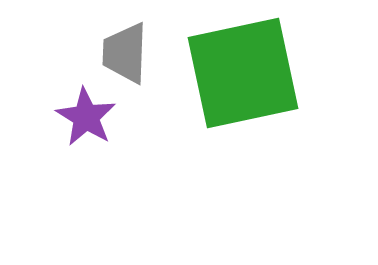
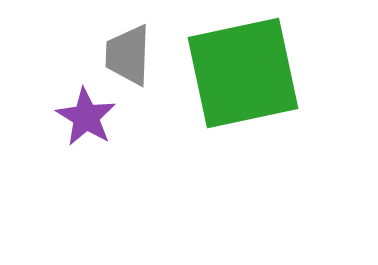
gray trapezoid: moved 3 px right, 2 px down
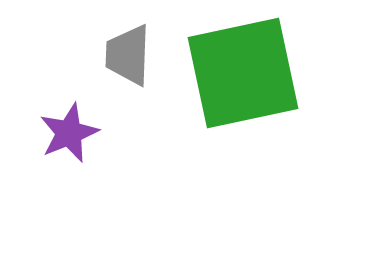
purple star: moved 17 px left, 16 px down; rotated 18 degrees clockwise
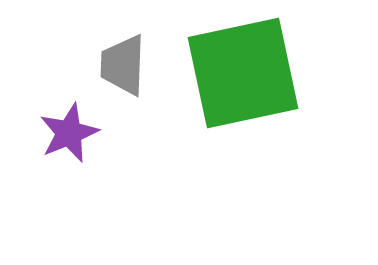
gray trapezoid: moved 5 px left, 10 px down
